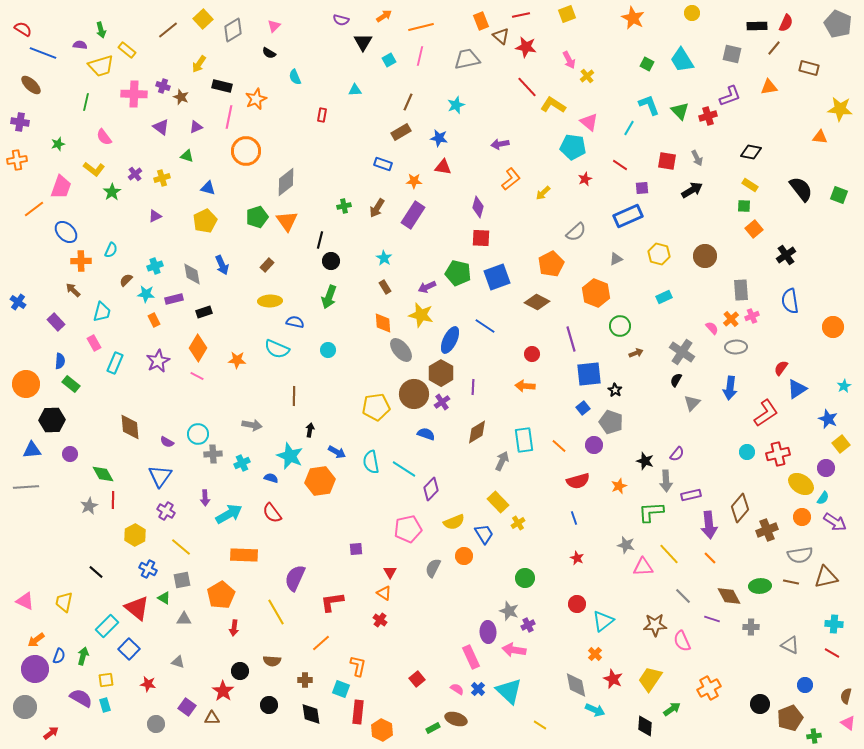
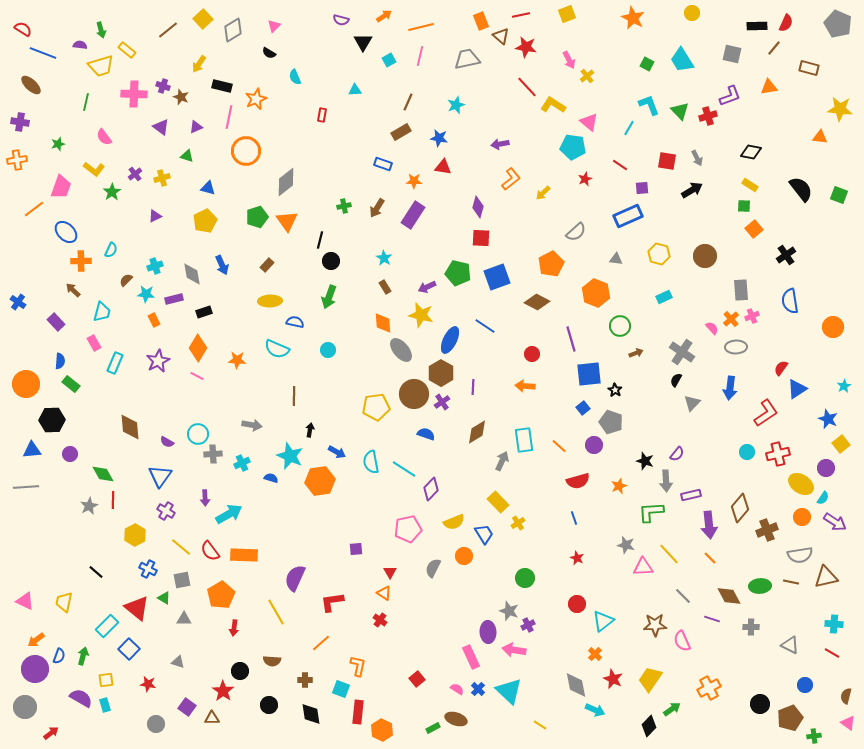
gray triangle at (616, 259): rotated 32 degrees clockwise
red semicircle at (272, 513): moved 62 px left, 38 px down
black diamond at (645, 726): moved 4 px right; rotated 40 degrees clockwise
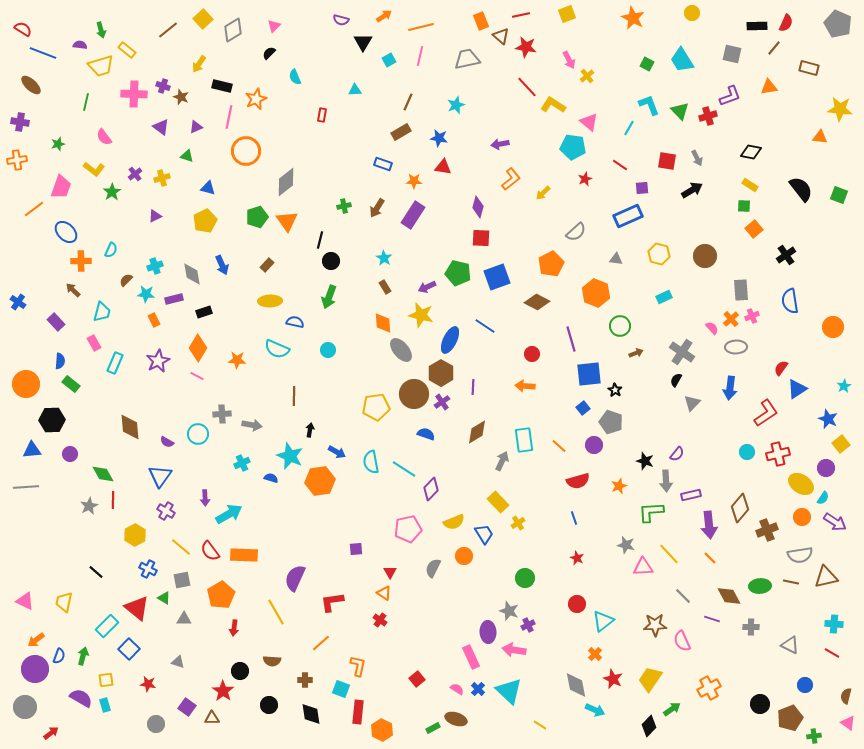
black semicircle at (269, 53): rotated 104 degrees clockwise
gray cross at (213, 454): moved 9 px right, 40 px up
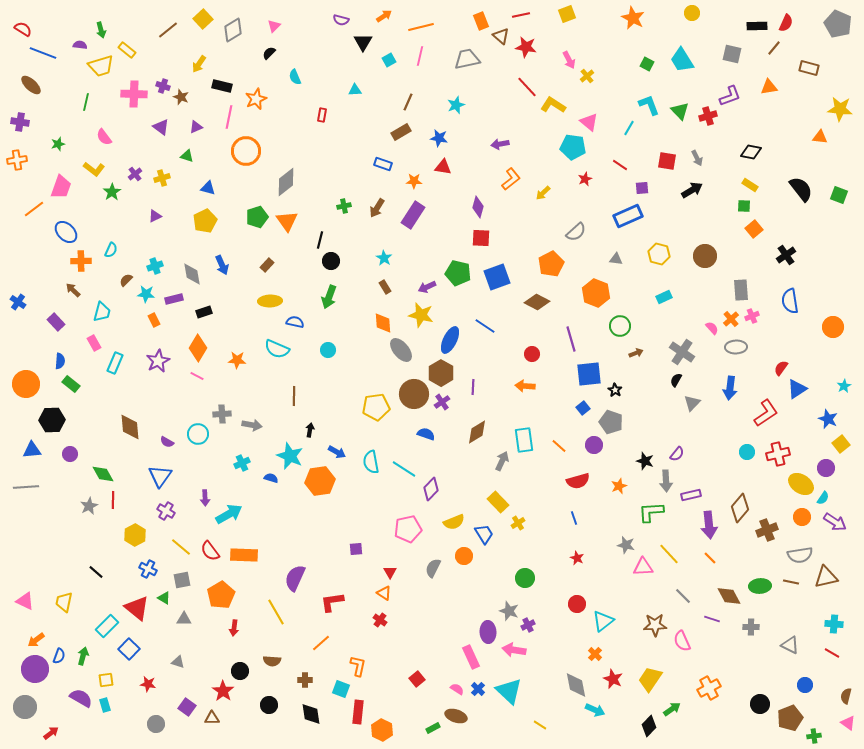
brown ellipse at (456, 719): moved 3 px up
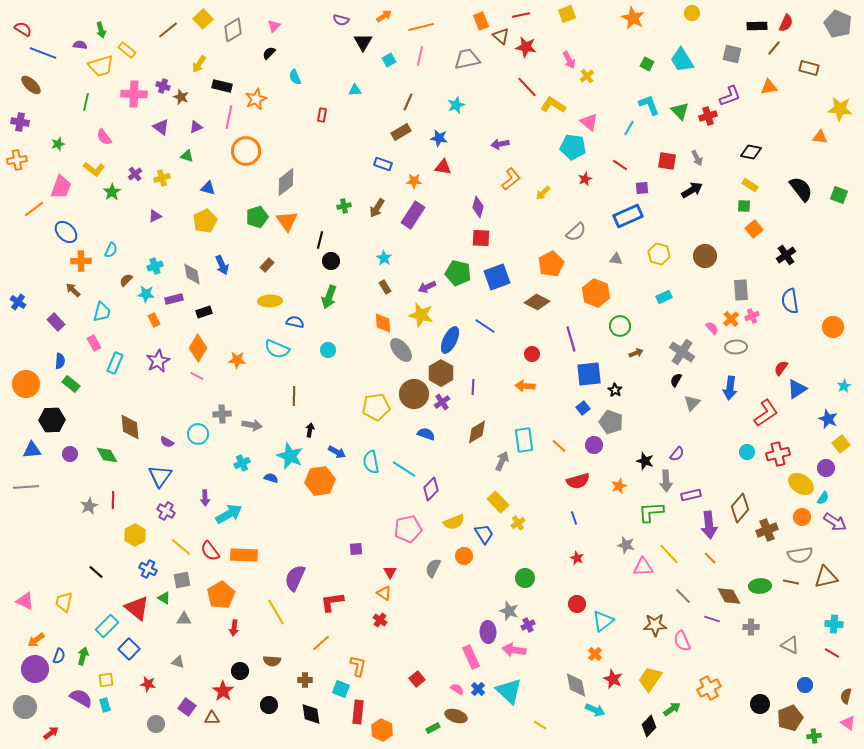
green diamond at (103, 474): moved 4 px right, 19 px up
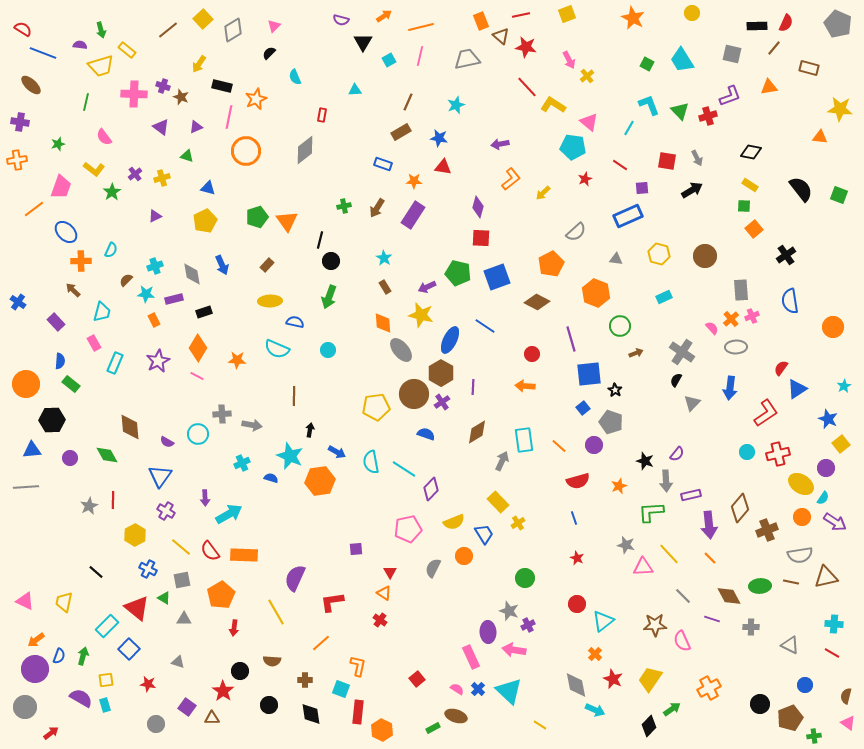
gray diamond at (286, 182): moved 19 px right, 32 px up
purple circle at (70, 454): moved 4 px down
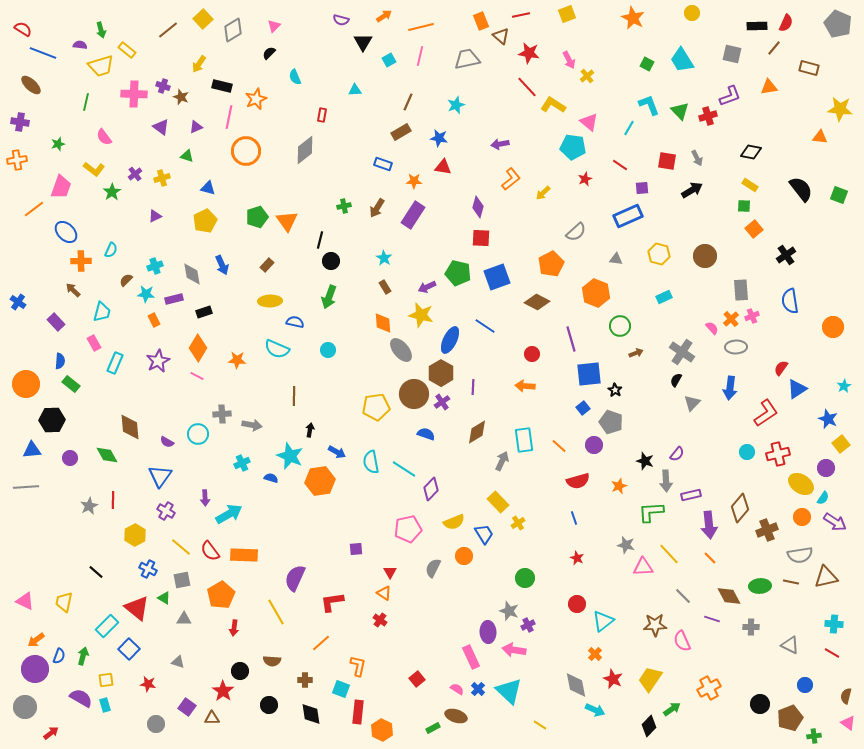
red star at (526, 47): moved 3 px right, 6 px down
